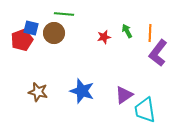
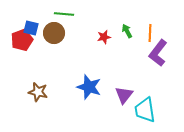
blue star: moved 7 px right, 4 px up
purple triangle: rotated 18 degrees counterclockwise
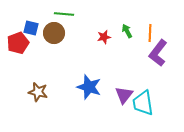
red pentagon: moved 4 px left, 3 px down
cyan trapezoid: moved 2 px left, 7 px up
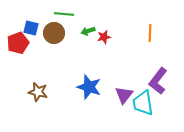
green arrow: moved 39 px left; rotated 80 degrees counterclockwise
purple L-shape: moved 28 px down
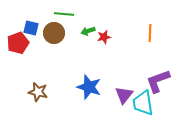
purple L-shape: rotated 32 degrees clockwise
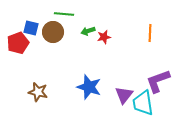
brown circle: moved 1 px left, 1 px up
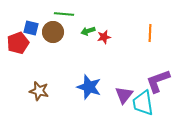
brown star: moved 1 px right, 1 px up
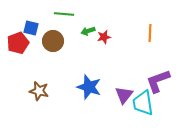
brown circle: moved 9 px down
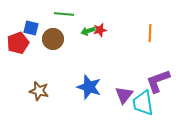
red star: moved 4 px left, 7 px up
brown circle: moved 2 px up
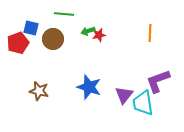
red star: moved 1 px left, 5 px down
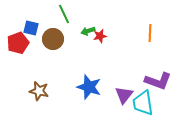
green line: rotated 60 degrees clockwise
red star: moved 1 px right, 1 px down
purple L-shape: rotated 140 degrees counterclockwise
